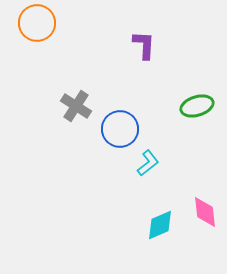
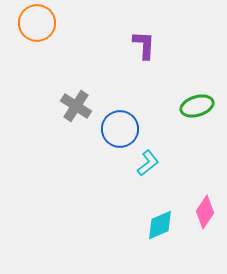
pink diamond: rotated 40 degrees clockwise
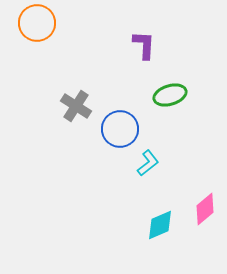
green ellipse: moved 27 px left, 11 px up
pink diamond: moved 3 px up; rotated 16 degrees clockwise
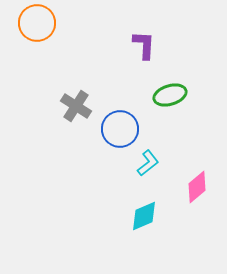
pink diamond: moved 8 px left, 22 px up
cyan diamond: moved 16 px left, 9 px up
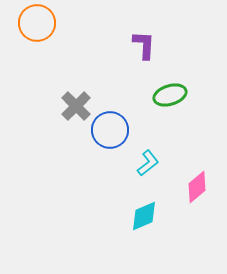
gray cross: rotated 12 degrees clockwise
blue circle: moved 10 px left, 1 px down
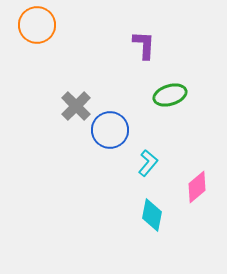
orange circle: moved 2 px down
cyan L-shape: rotated 12 degrees counterclockwise
cyan diamond: moved 8 px right, 1 px up; rotated 56 degrees counterclockwise
